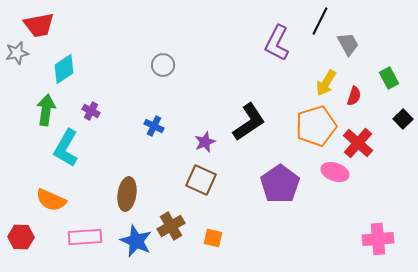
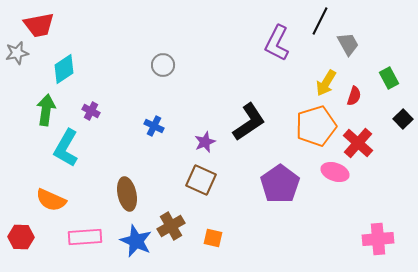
brown ellipse: rotated 20 degrees counterclockwise
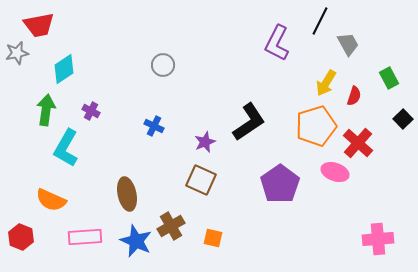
red hexagon: rotated 20 degrees clockwise
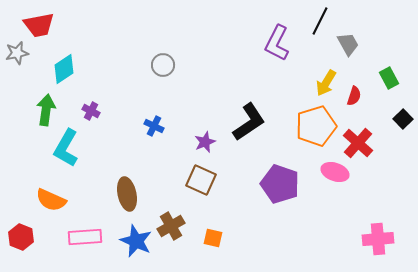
purple pentagon: rotated 18 degrees counterclockwise
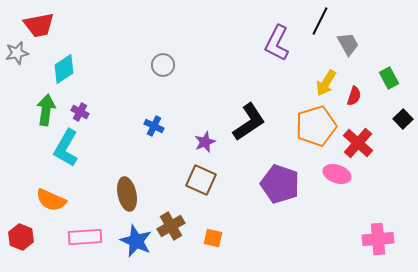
purple cross: moved 11 px left, 1 px down
pink ellipse: moved 2 px right, 2 px down
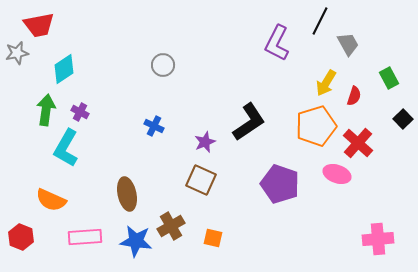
blue star: rotated 16 degrees counterclockwise
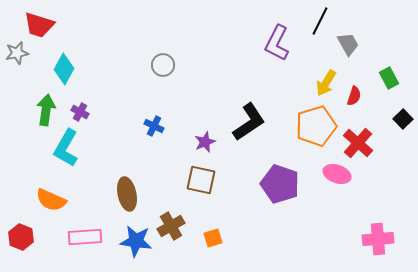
red trapezoid: rotated 28 degrees clockwise
cyan diamond: rotated 28 degrees counterclockwise
brown square: rotated 12 degrees counterclockwise
orange square: rotated 30 degrees counterclockwise
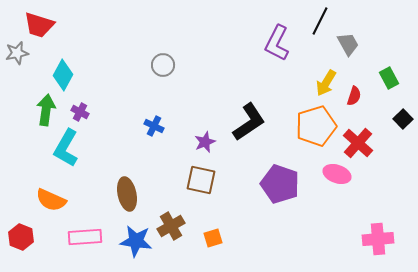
cyan diamond: moved 1 px left, 6 px down
